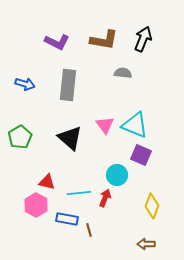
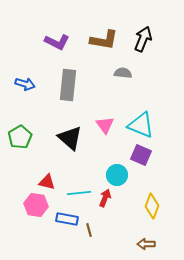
cyan triangle: moved 6 px right
pink hexagon: rotated 20 degrees counterclockwise
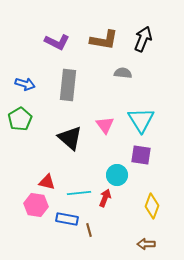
cyan triangle: moved 5 px up; rotated 36 degrees clockwise
green pentagon: moved 18 px up
purple square: rotated 15 degrees counterclockwise
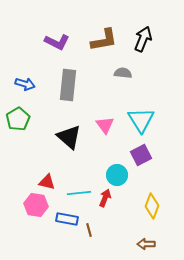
brown L-shape: rotated 20 degrees counterclockwise
green pentagon: moved 2 px left
black triangle: moved 1 px left, 1 px up
purple square: rotated 35 degrees counterclockwise
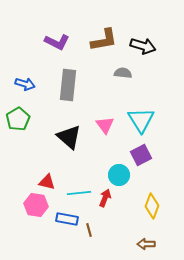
black arrow: moved 7 px down; rotated 85 degrees clockwise
cyan circle: moved 2 px right
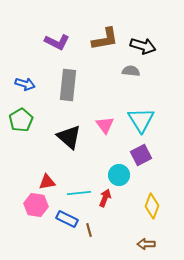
brown L-shape: moved 1 px right, 1 px up
gray semicircle: moved 8 px right, 2 px up
green pentagon: moved 3 px right, 1 px down
red triangle: rotated 24 degrees counterclockwise
blue rectangle: rotated 15 degrees clockwise
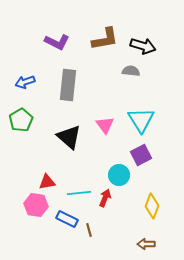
blue arrow: moved 2 px up; rotated 144 degrees clockwise
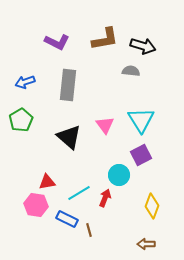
cyan line: rotated 25 degrees counterclockwise
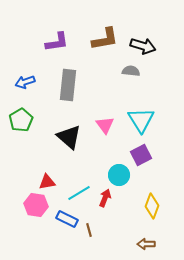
purple L-shape: rotated 35 degrees counterclockwise
